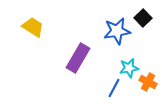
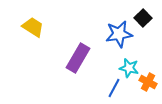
blue star: moved 2 px right, 3 px down
cyan star: rotated 24 degrees clockwise
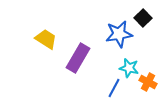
yellow trapezoid: moved 13 px right, 12 px down
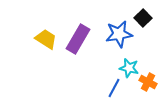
purple rectangle: moved 19 px up
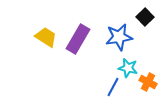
black square: moved 2 px right, 1 px up
blue star: moved 3 px down
yellow trapezoid: moved 2 px up
cyan star: moved 1 px left
blue line: moved 1 px left, 1 px up
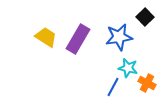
orange cross: moved 1 px left, 1 px down
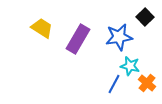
yellow trapezoid: moved 4 px left, 9 px up
cyan star: moved 2 px right, 2 px up
orange cross: rotated 12 degrees clockwise
blue line: moved 1 px right, 3 px up
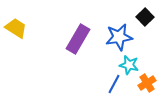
yellow trapezoid: moved 26 px left
cyan star: moved 1 px left, 1 px up
orange cross: rotated 18 degrees clockwise
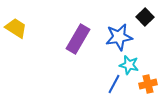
orange cross: moved 1 px right, 1 px down; rotated 18 degrees clockwise
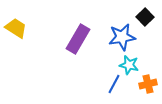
blue star: moved 3 px right
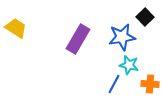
orange cross: moved 2 px right; rotated 18 degrees clockwise
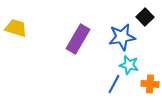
yellow trapezoid: rotated 15 degrees counterclockwise
